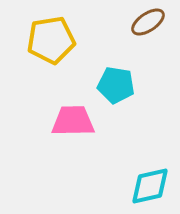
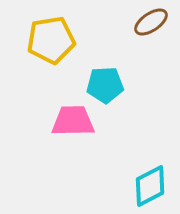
brown ellipse: moved 3 px right
cyan pentagon: moved 11 px left; rotated 12 degrees counterclockwise
cyan diamond: rotated 15 degrees counterclockwise
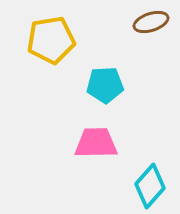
brown ellipse: rotated 16 degrees clockwise
pink trapezoid: moved 23 px right, 22 px down
cyan diamond: rotated 21 degrees counterclockwise
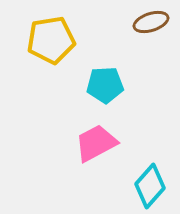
pink trapezoid: rotated 27 degrees counterclockwise
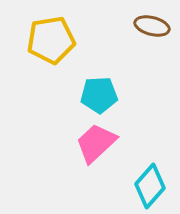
brown ellipse: moved 1 px right, 4 px down; rotated 32 degrees clockwise
cyan pentagon: moved 6 px left, 10 px down
pink trapezoid: rotated 15 degrees counterclockwise
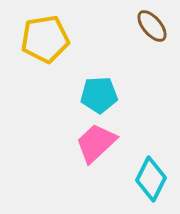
brown ellipse: rotated 36 degrees clockwise
yellow pentagon: moved 6 px left, 1 px up
cyan diamond: moved 1 px right, 7 px up; rotated 15 degrees counterclockwise
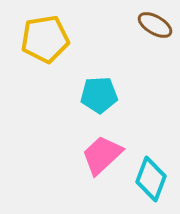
brown ellipse: moved 3 px right, 1 px up; rotated 20 degrees counterclockwise
pink trapezoid: moved 6 px right, 12 px down
cyan diamond: rotated 6 degrees counterclockwise
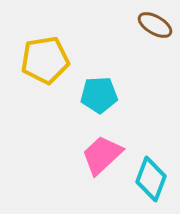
yellow pentagon: moved 21 px down
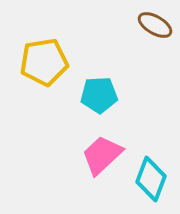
yellow pentagon: moved 1 px left, 2 px down
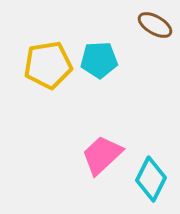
yellow pentagon: moved 4 px right, 3 px down
cyan pentagon: moved 35 px up
cyan diamond: rotated 6 degrees clockwise
